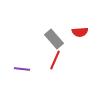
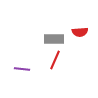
gray rectangle: rotated 48 degrees counterclockwise
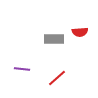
red line: moved 2 px right, 18 px down; rotated 24 degrees clockwise
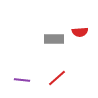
purple line: moved 11 px down
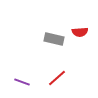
gray rectangle: rotated 12 degrees clockwise
purple line: moved 2 px down; rotated 14 degrees clockwise
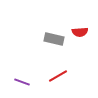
red line: moved 1 px right, 2 px up; rotated 12 degrees clockwise
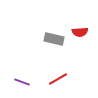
red line: moved 3 px down
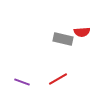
red semicircle: moved 2 px right
gray rectangle: moved 9 px right
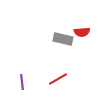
purple line: rotated 63 degrees clockwise
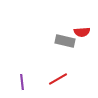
gray rectangle: moved 2 px right, 2 px down
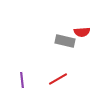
purple line: moved 2 px up
